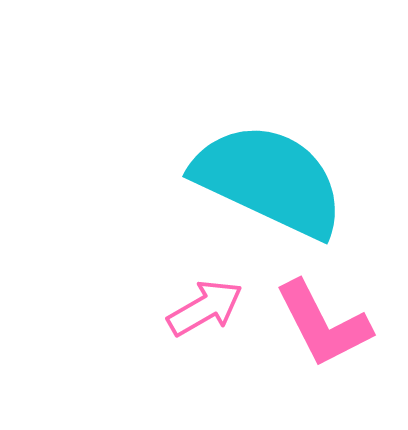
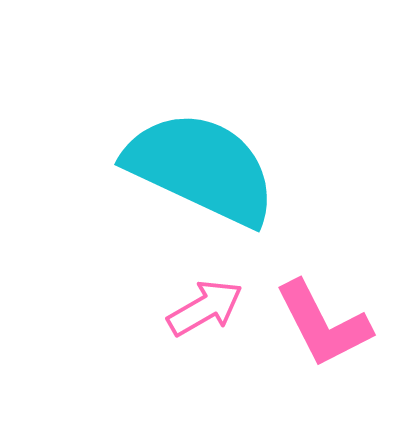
cyan semicircle: moved 68 px left, 12 px up
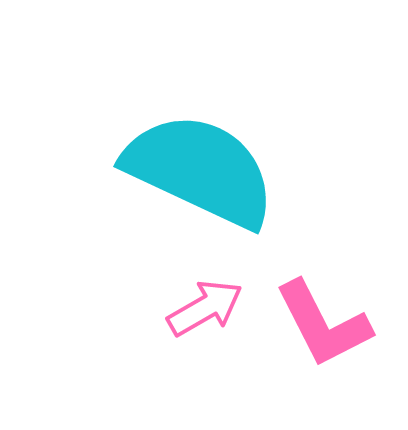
cyan semicircle: moved 1 px left, 2 px down
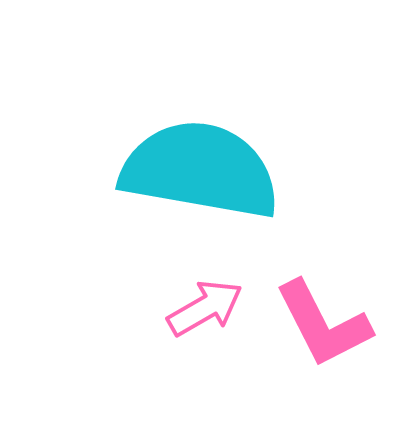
cyan semicircle: rotated 15 degrees counterclockwise
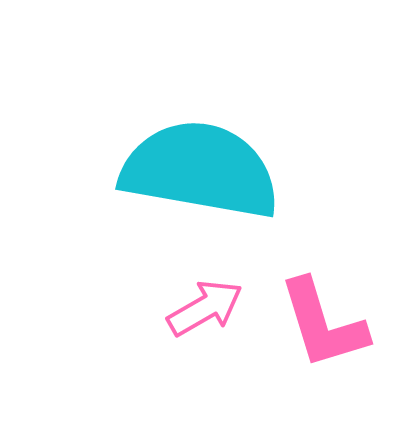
pink L-shape: rotated 10 degrees clockwise
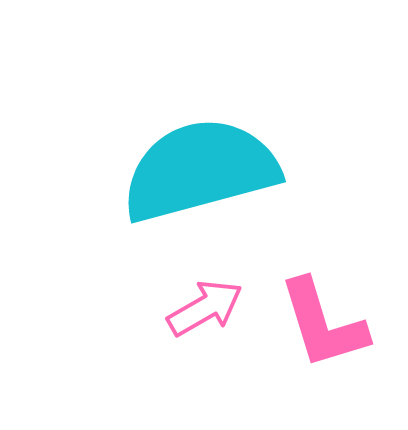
cyan semicircle: rotated 25 degrees counterclockwise
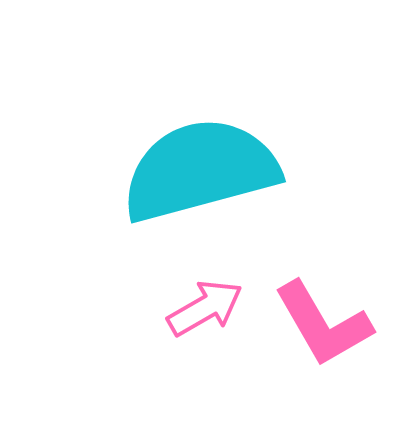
pink L-shape: rotated 13 degrees counterclockwise
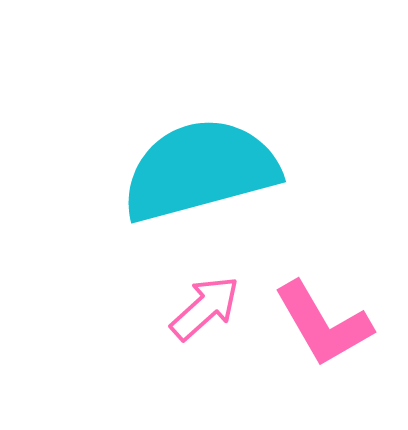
pink arrow: rotated 12 degrees counterclockwise
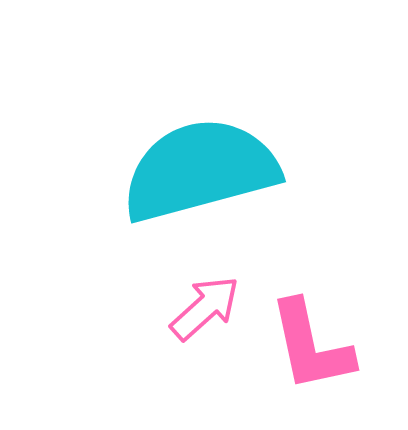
pink L-shape: moved 12 px left, 22 px down; rotated 18 degrees clockwise
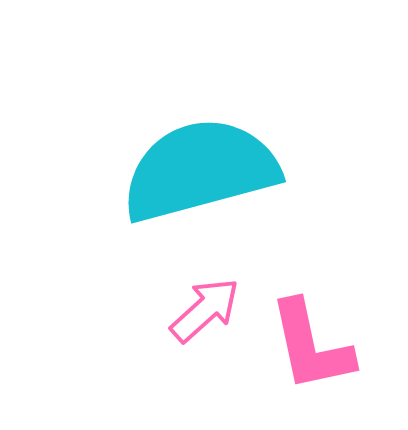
pink arrow: moved 2 px down
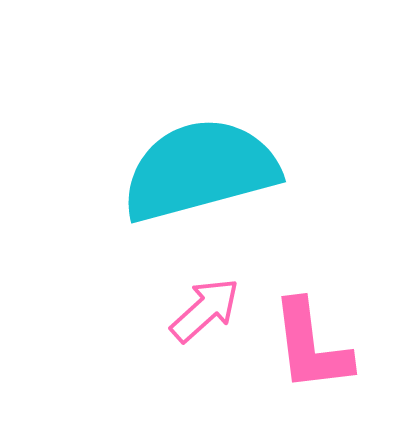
pink L-shape: rotated 5 degrees clockwise
